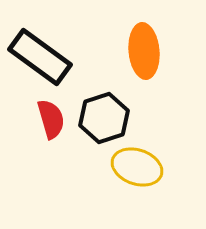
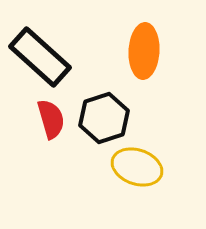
orange ellipse: rotated 8 degrees clockwise
black rectangle: rotated 6 degrees clockwise
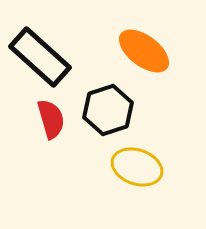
orange ellipse: rotated 56 degrees counterclockwise
black hexagon: moved 4 px right, 8 px up
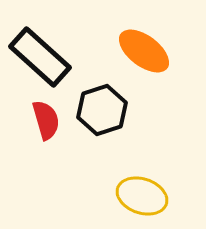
black hexagon: moved 6 px left
red semicircle: moved 5 px left, 1 px down
yellow ellipse: moved 5 px right, 29 px down
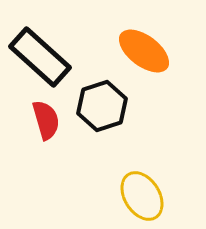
black hexagon: moved 4 px up
yellow ellipse: rotated 39 degrees clockwise
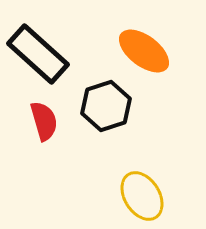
black rectangle: moved 2 px left, 3 px up
black hexagon: moved 4 px right
red semicircle: moved 2 px left, 1 px down
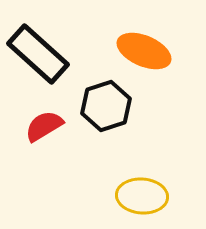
orange ellipse: rotated 14 degrees counterclockwise
red semicircle: moved 5 px down; rotated 105 degrees counterclockwise
yellow ellipse: rotated 54 degrees counterclockwise
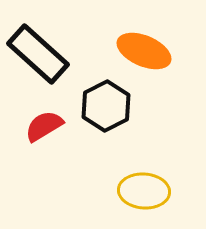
black hexagon: rotated 9 degrees counterclockwise
yellow ellipse: moved 2 px right, 5 px up
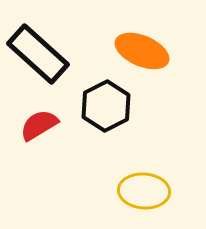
orange ellipse: moved 2 px left
red semicircle: moved 5 px left, 1 px up
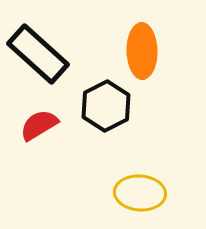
orange ellipse: rotated 66 degrees clockwise
yellow ellipse: moved 4 px left, 2 px down
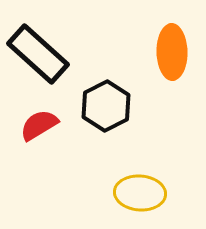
orange ellipse: moved 30 px right, 1 px down
